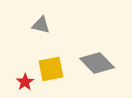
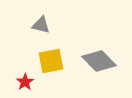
gray diamond: moved 2 px right, 2 px up
yellow square: moved 8 px up
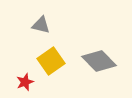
yellow square: rotated 24 degrees counterclockwise
red star: rotated 12 degrees clockwise
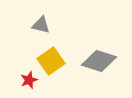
gray diamond: rotated 28 degrees counterclockwise
red star: moved 4 px right, 2 px up
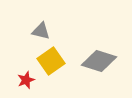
gray triangle: moved 6 px down
red star: moved 3 px left
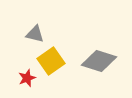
gray triangle: moved 6 px left, 3 px down
red star: moved 1 px right, 2 px up
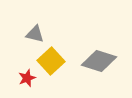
yellow square: rotated 8 degrees counterclockwise
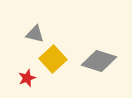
yellow square: moved 2 px right, 2 px up
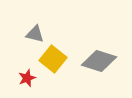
yellow square: rotated 8 degrees counterclockwise
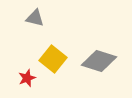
gray triangle: moved 16 px up
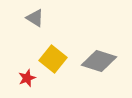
gray triangle: rotated 18 degrees clockwise
